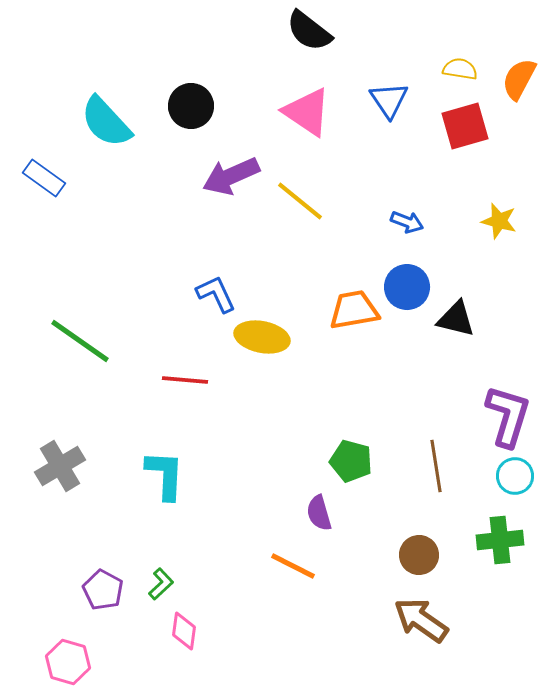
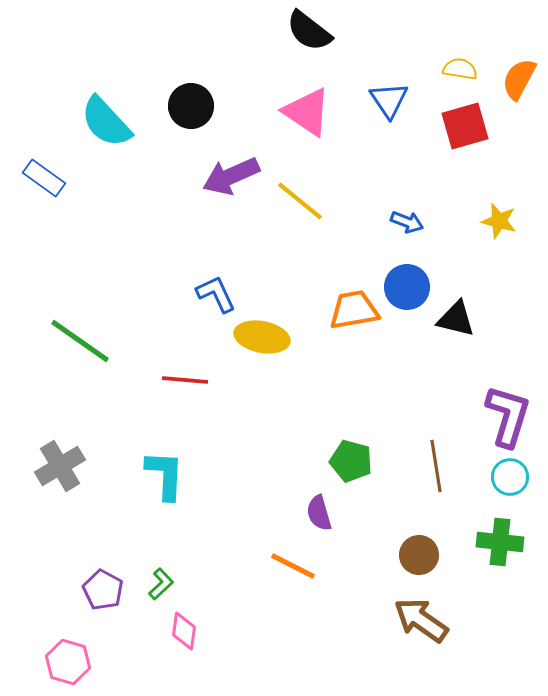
cyan circle: moved 5 px left, 1 px down
green cross: moved 2 px down; rotated 12 degrees clockwise
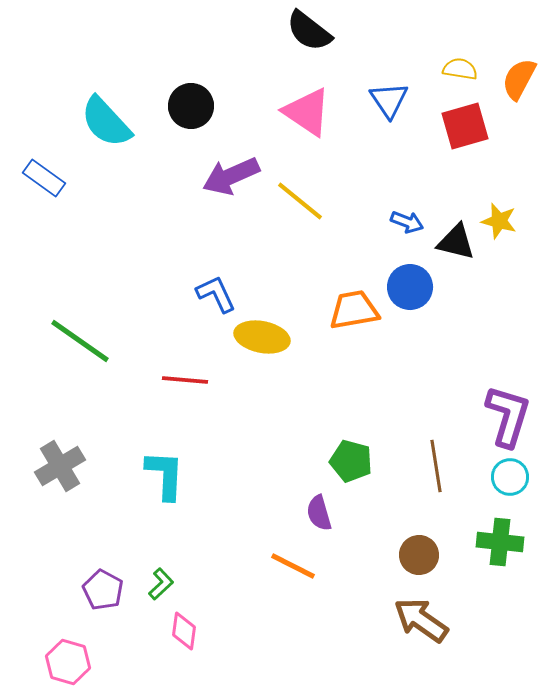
blue circle: moved 3 px right
black triangle: moved 77 px up
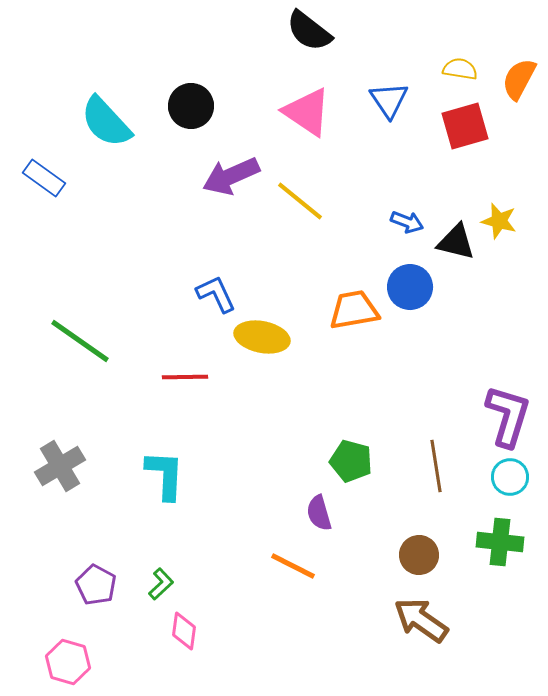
red line: moved 3 px up; rotated 6 degrees counterclockwise
purple pentagon: moved 7 px left, 5 px up
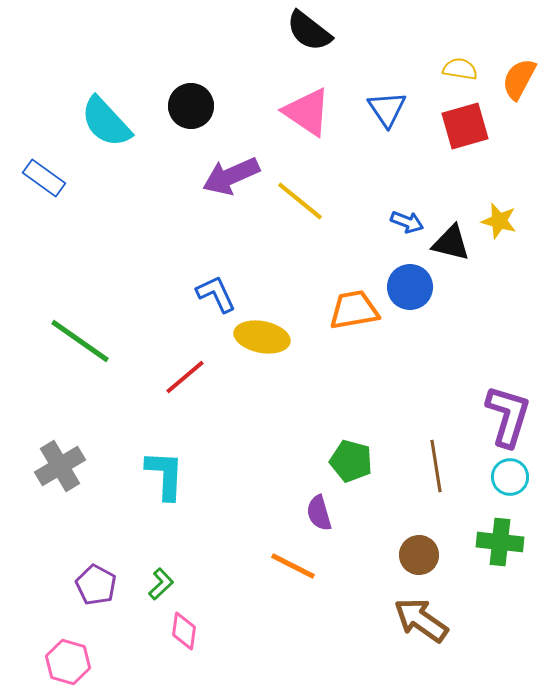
blue triangle: moved 2 px left, 9 px down
black triangle: moved 5 px left, 1 px down
red line: rotated 39 degrees counterclockwise
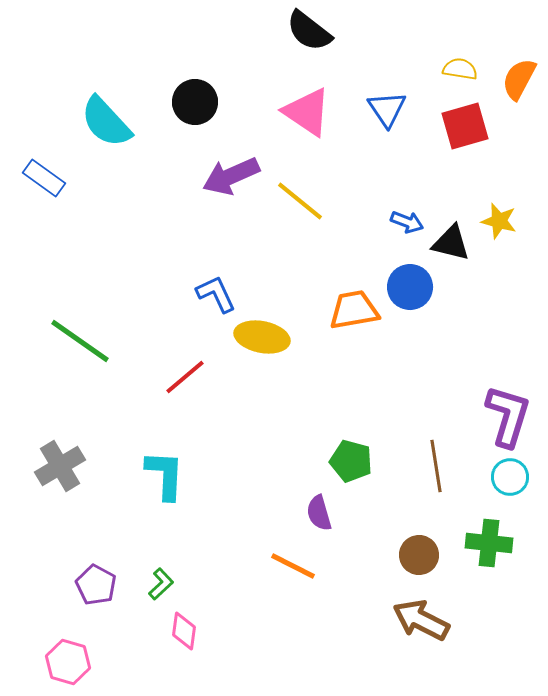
black circle: moved 4 px right, 4 px up
green cross: moved 11 px left, 1 px down
brown arrow: rotated 8 degrees counterclockwise
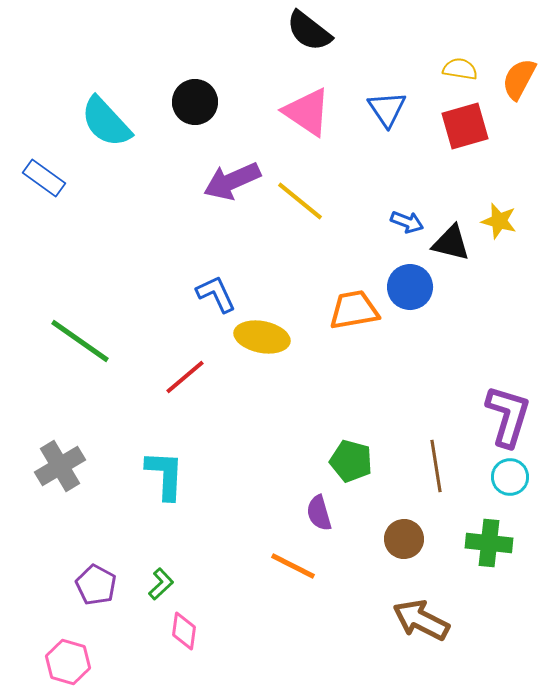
purple arrow: moved 1 px right, 5 px down
brown circle: moved 15 px left, 16 px up
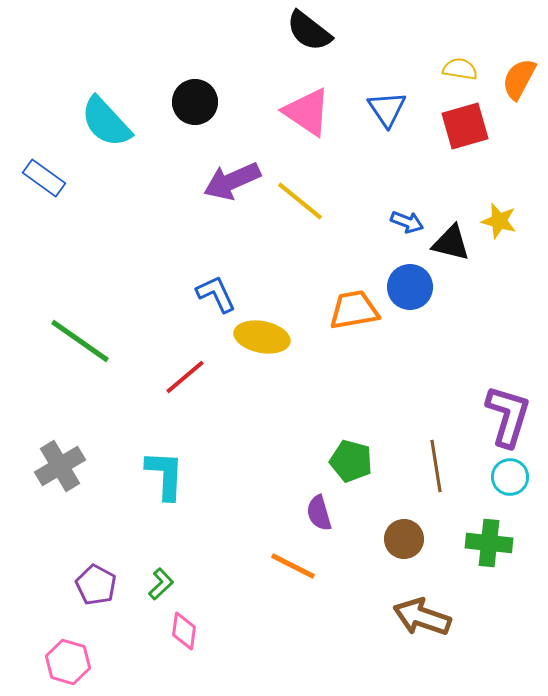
brown arrow: moved 1 px right, 3 px up; rotated 8 degrees counterclockwise
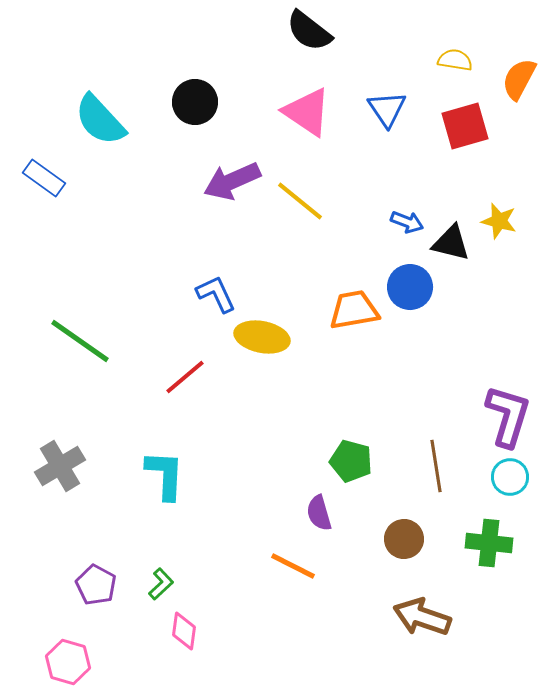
yellow semicircle: moved 5 px left, 9 px up
cyan semicircle: moved 6 px left, 2 px up
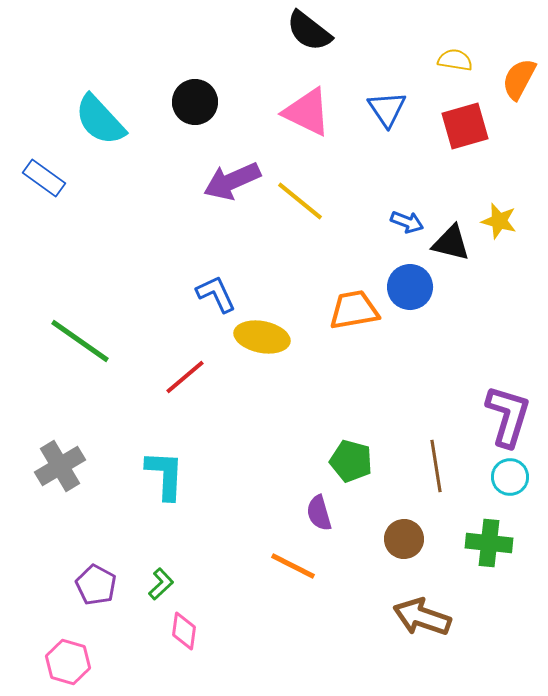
pink triangle: rotated 8 degrees counterclockwise
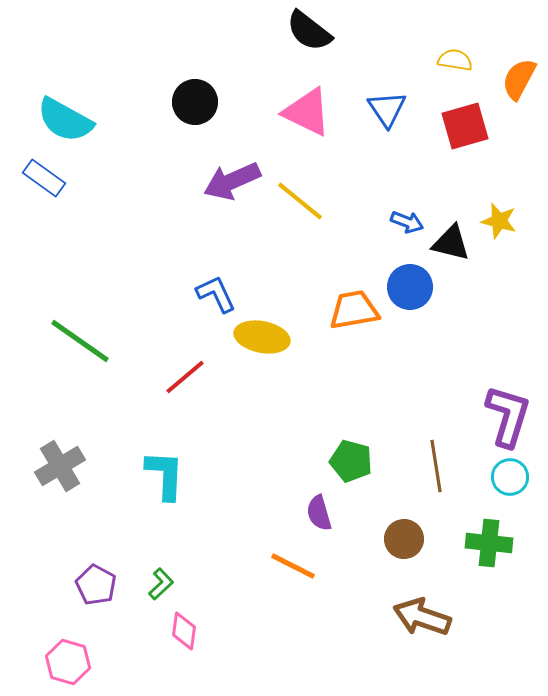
cyan semicircle: moved 35 px left; rotated 18 degrees counterclockwise
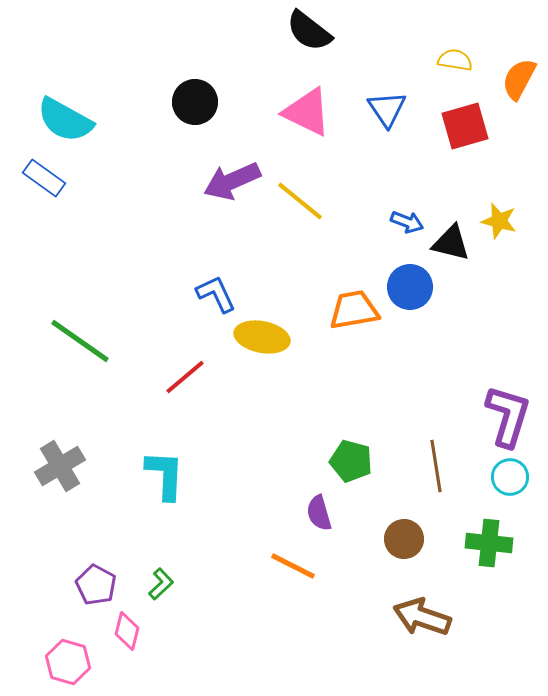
pink diamond: moved 57 px left; rotated 6 degrees clockwise
